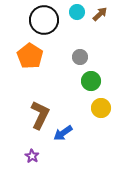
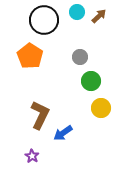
brown arrow: moved 1 px left, 2 px down
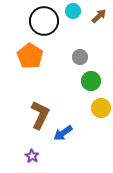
cyan circle: moved 4 px left, 1 px up
black circle: moved 1 px down
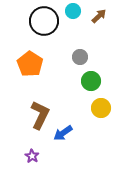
orange pentagon: moved 8 px down
